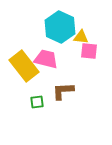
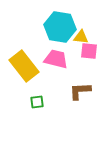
cyan hexagon: rotated 16 degrees counterclockwise
pink trapezoid: moved 10 px right
brown L-shape: moved 17 px right
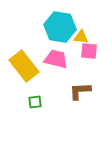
green square: moved 2 px left
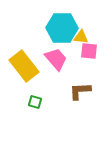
cyan hexagon: moved 2 px right, 1 px down; rotated 8 degrees counterclockwise
pink trapezoid: rotated 35 degrees clockwise
green square: rotated 24 degrees clockwise
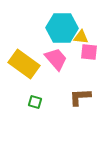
pink square: moved 1 px down
yellow rectangle: moved 2 px up; rotated 16 degrees counterclockwise
brown L-shape: moved 6 px down
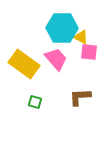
yellow triangle: rotated 21 degrees clockwise
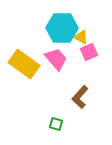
pink square: rotated 30 degrees counterclockwise
brown L-shape: rotated 45 degrees counterclockwise
green square: moved 21 px right, 22 px down
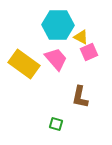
cyan hexagon: moved 4 px left, 3 px up
brown L-shape: rotated 30 degrees counterclockwise
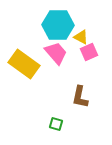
pink trapezoid: moved 6 px up
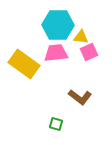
yellow triangle: rotated 21 degrees counterclockwise
pink trapezoid: rotated 55 degrees counterclockwise
brown L-shape: rotated 65 degrees counterclockwise
